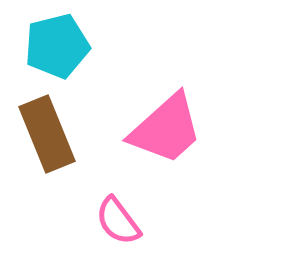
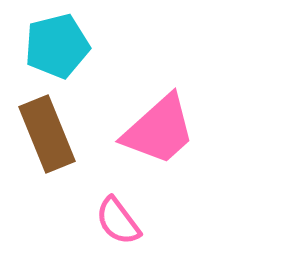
pink trapezoid: moved 7 px left, 1 px down
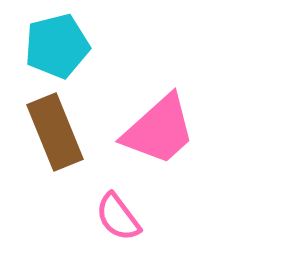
brown rectangle: moved 8 px right, 2 px up
pink semicircle: moved 4 px up
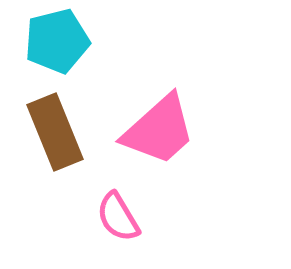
cyan pentagon: moved 5 px up
pink semicircle: rotated 6 degrees clockwise
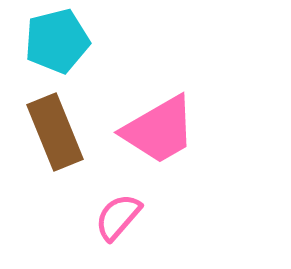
pink trapezoid: rotated 12 degrees clockwise
pink semicircle: rotated 72 degrees clockwise
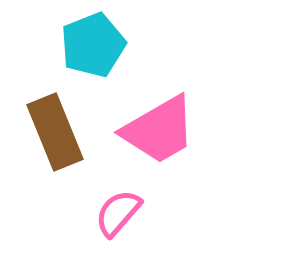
cyan pentagon: moved 36 px right, 4 px down; rotated 8 degrees counterclockwise
pink semicircle: moved 4 px up
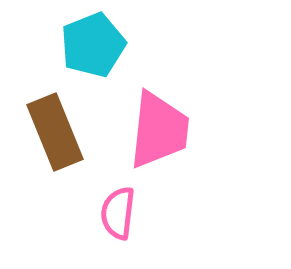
pink trapezoid: rotated 54 degrees counterclockwise
pink semicircle: rotated 34 degrees counterclockwise
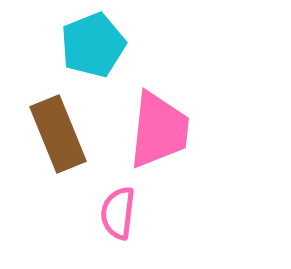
brown rectangle: moved 3 px right, 2 px down
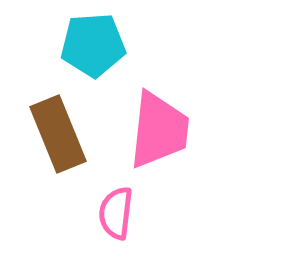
cyan pentagon: rotated 18 degrees clockwise
pink semicircle: moved 2 px left
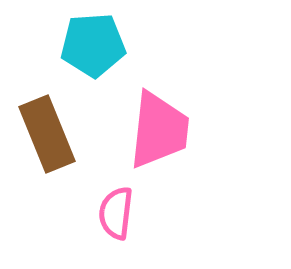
brown rectangle: moved 11 px left
